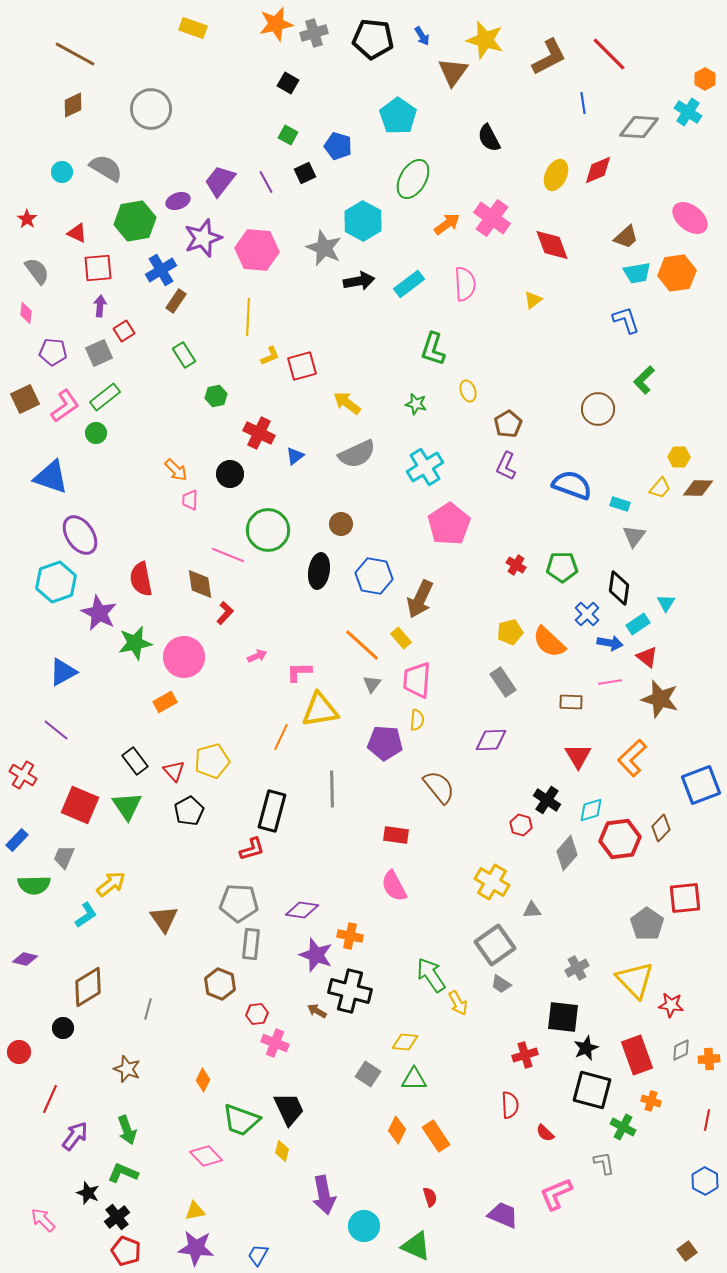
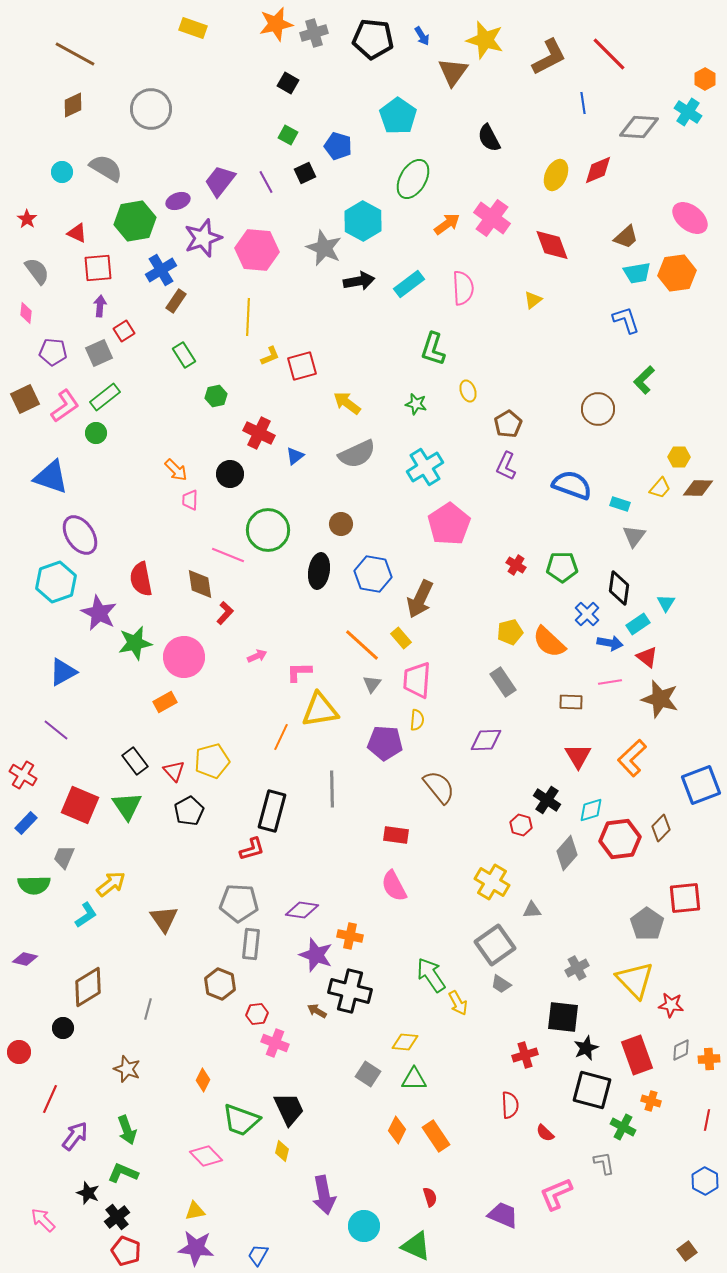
pink semicircle at (465, 284): moved 2 px left, 4 px down
blue hexagon at (374, 576): moved 1 px left, 2 px up
purple diamond at (491, 740): moved 5 px left
blue rectangle at (17, 840): moved 9 px right, 17 px up
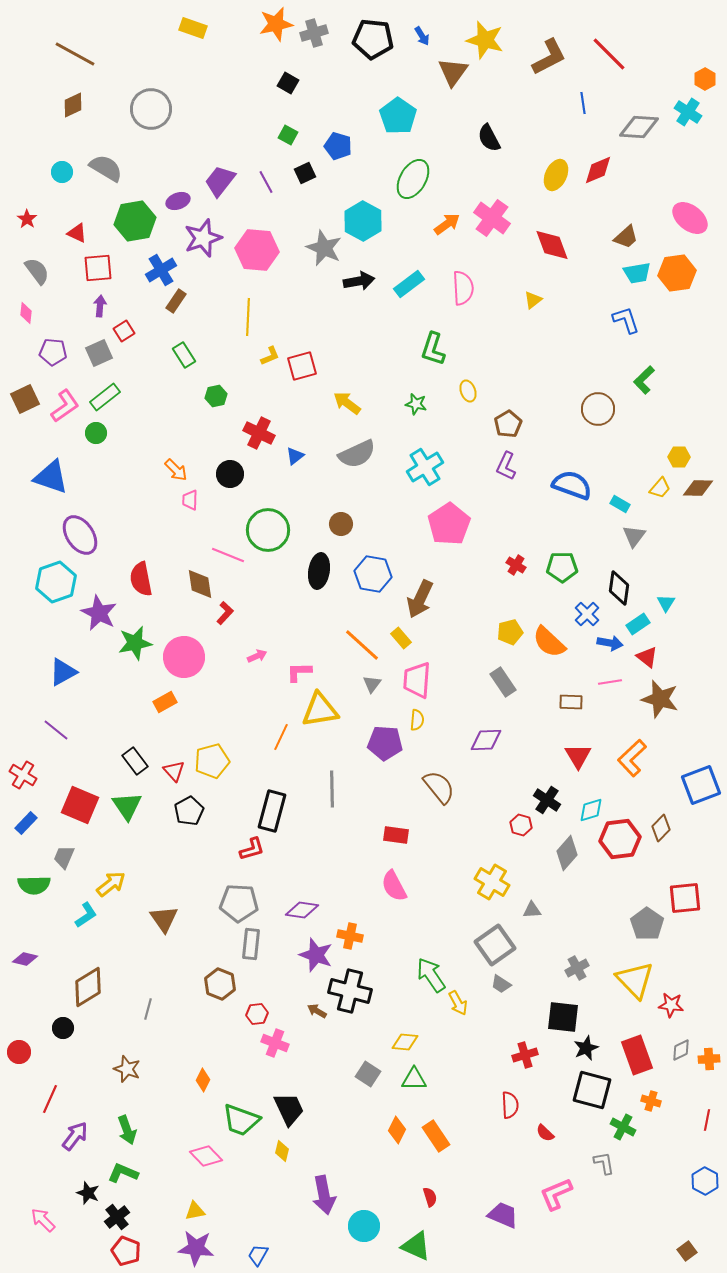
cyan rectangle at (620, 504): rotated 12 degrees clockwise
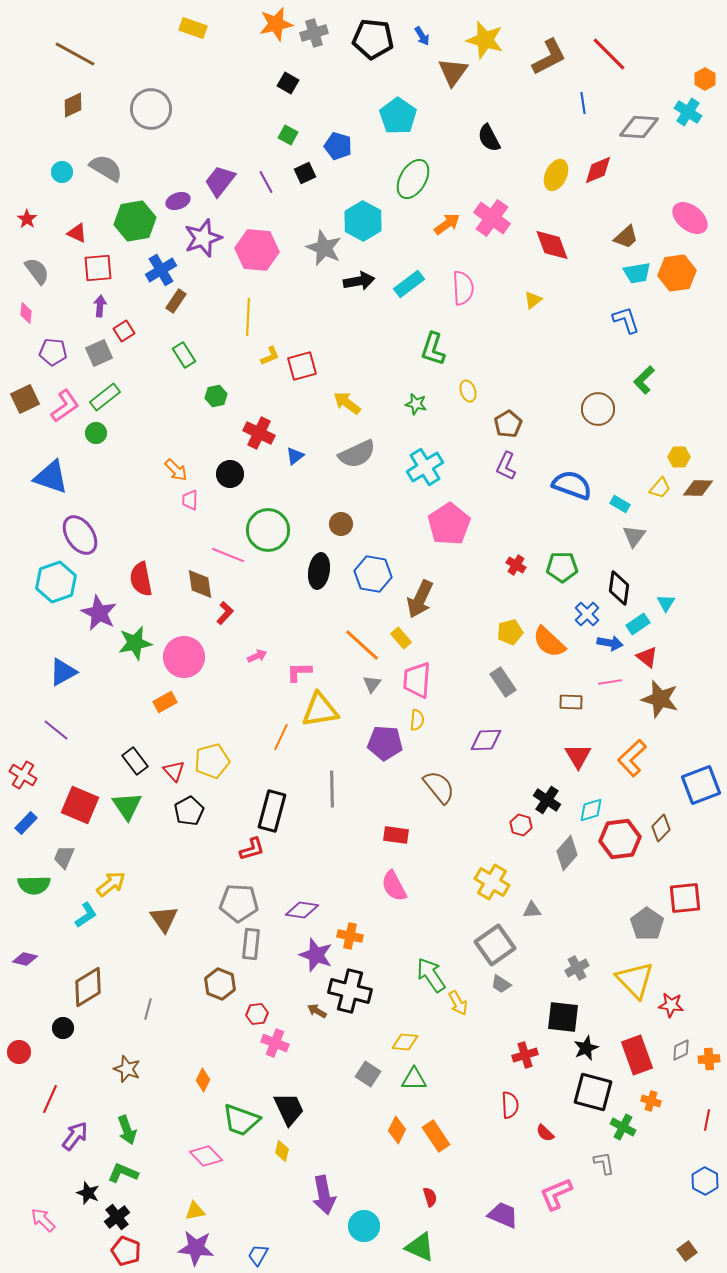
black square at (592, 1090): moved 1 px right, 2 px down
green triangle at (416, 1246): moved 4 px right, 1 px down
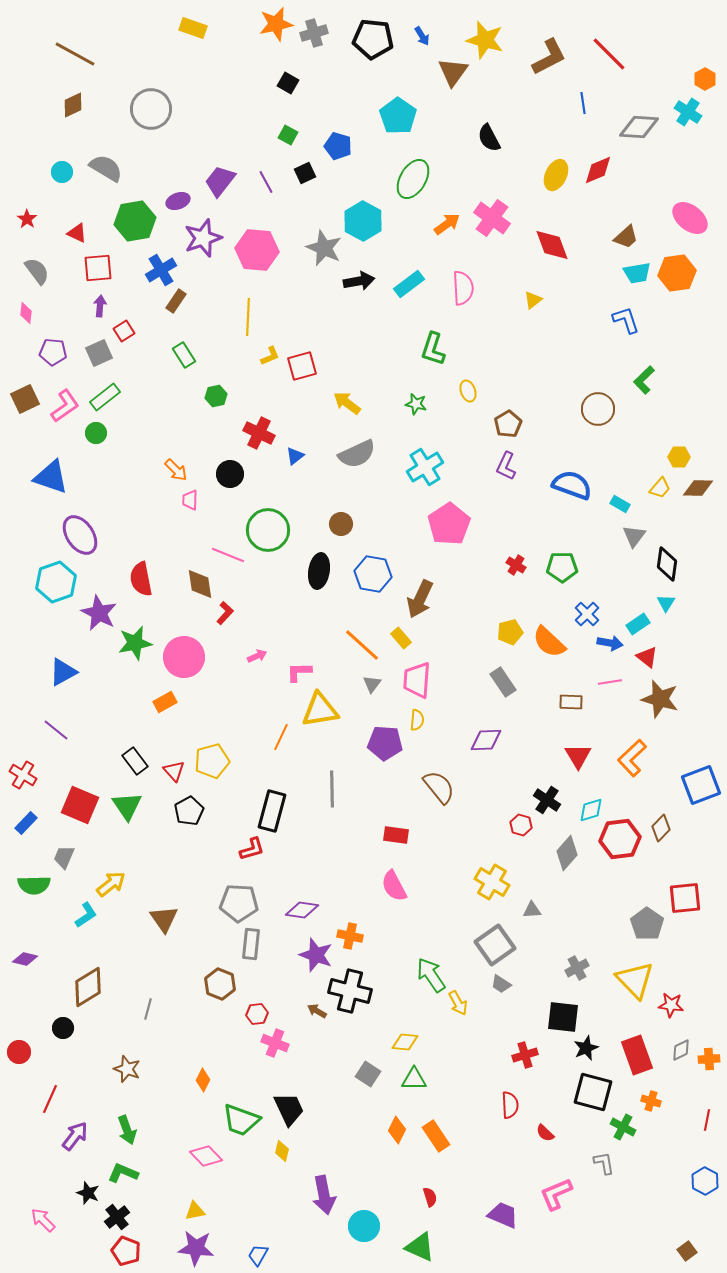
black diamond at (619, 588): moved 48 px right, 24 px up
